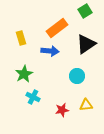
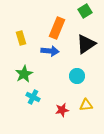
orange rectangle: rotated 30 degrees counterclockwise
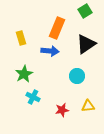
yellow triangle: moved 2 px right, 1 px down
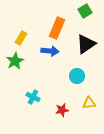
yellow rectangle: rotated 48 degrees clockwise
green star: moved 9 px left, 13 px up
yellow triangle: moved 1 px right, 3 px up
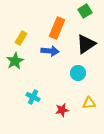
cyan circle: moved 1 px right, 3 px up
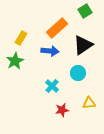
orange rectangle: rotated 25 degrees clockwise
black triangle: moved 3 px left, 1 px down
cyan cross: moved 19 px right, 11 px up; rotated 16 degrees clockwise
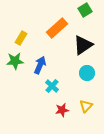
green square: moved 1 px up
blue arrow: moved 10 px left, 14 px down; rotated 72 degrees counterclockwise
green star: rotated 24 degrees clockwise
cyan circle: moved 9 px right
yellow triangle: moved 3 px left, 3 px down; rotated 40 degrees counterclockwise
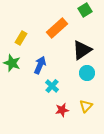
black triangle: moved 1 px left, 5 px down
green star: moved 3 px left, 2 px down; rotated 24 degrees clockwise
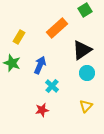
yellow rectangle: moved 2 px left, 1 px up
red star: moved 20 px left
